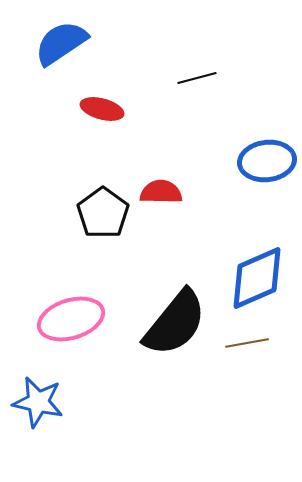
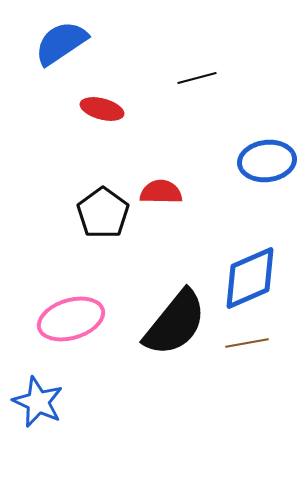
blue diamond: moved 7 px left
blue star: rotated 12 degrees clockwise
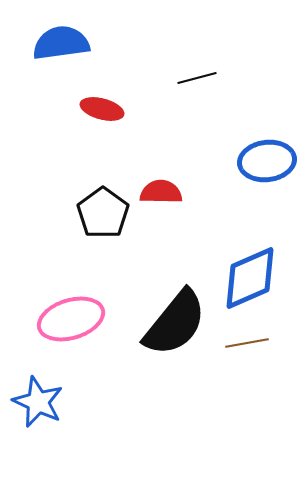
blue semicircle: rotated 26 degrees clockwise
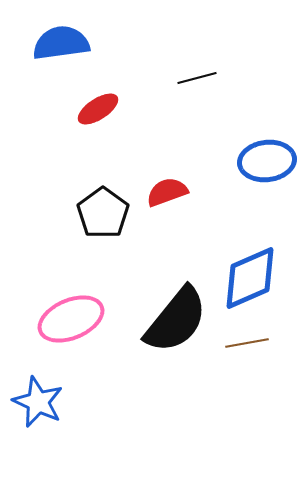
red ellipse: moved 4 px left; rotated 48 degrees counterclockwise
red semicircle: moved 6 px right; rotated 21 degrees counterclockwise
pink ellipse: rotated 6 degrees counterclockwise
black semicircle: moved 1 px right, 3 px up
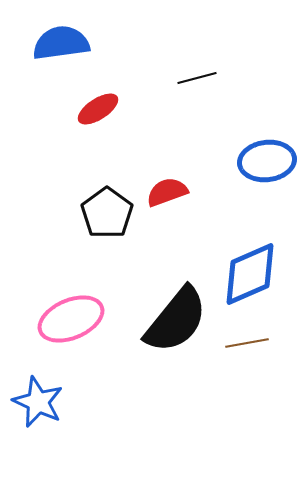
black pentagon: moved 4 px right
blue diamond: moved 4 px up
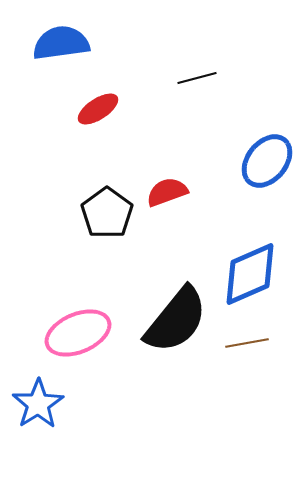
blue ellipse: rotated 44 degrees counterclockwise
pink ellipse: moved 7 px right, 14 px down
blue star: moved 2 px down; rotated 15 degrees clockwise
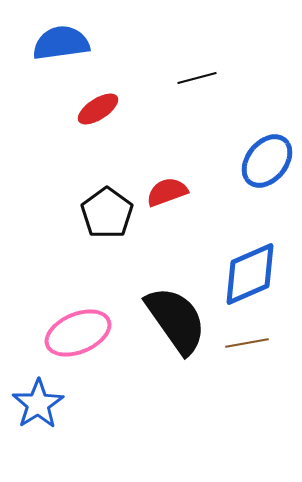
black semicircle: rotated 74 degrees counterclockwise
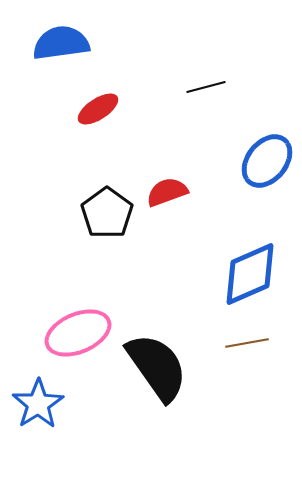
black line: moved 9 px right, 9 px down
black semicircle: moved 19 px left, 47 px down
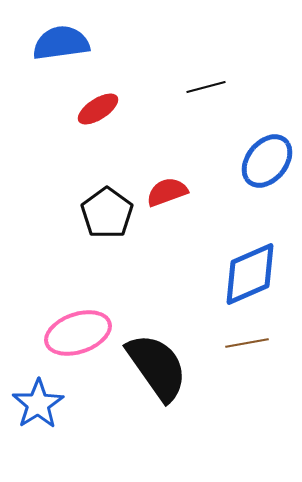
pink ellipse: rotated 4 degrees clockwise
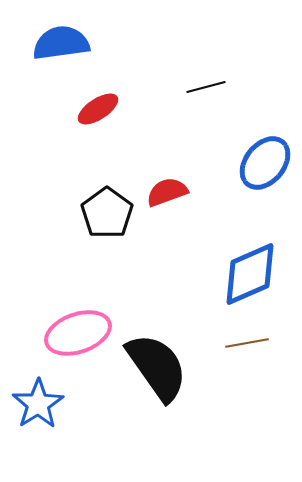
blue ellipse: moved 2 px left, 2 px down
